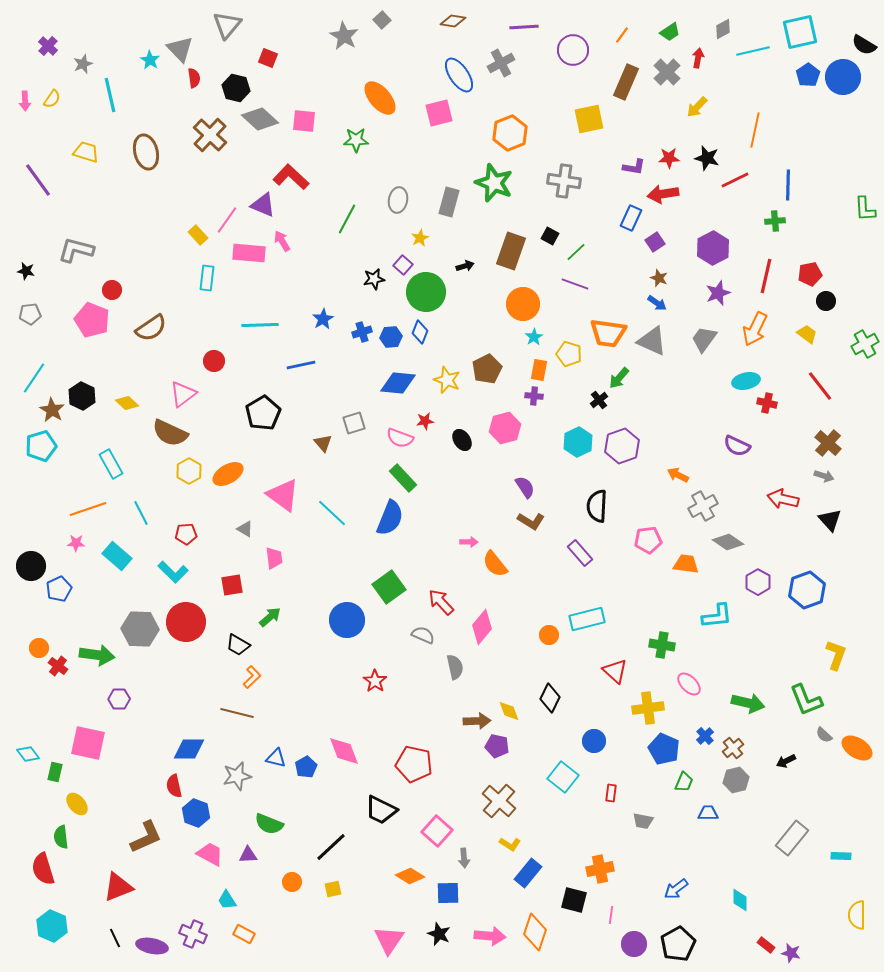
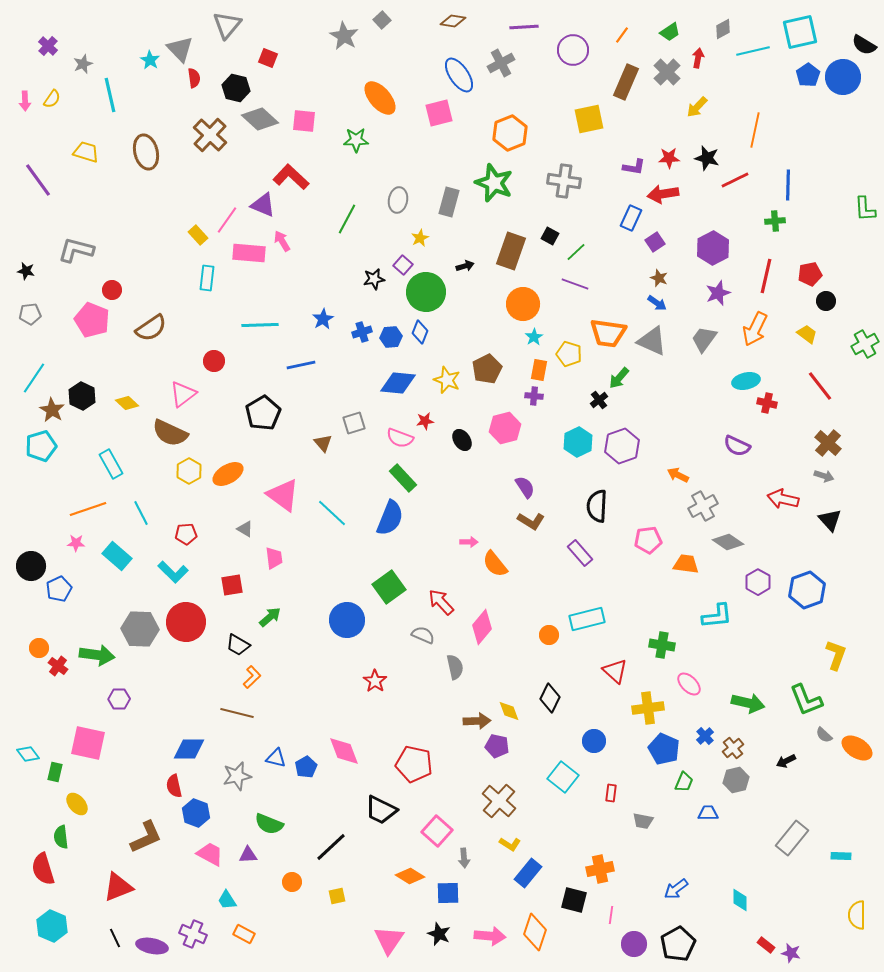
yellow square at (333, 889): moved 4 px right, 7 px down
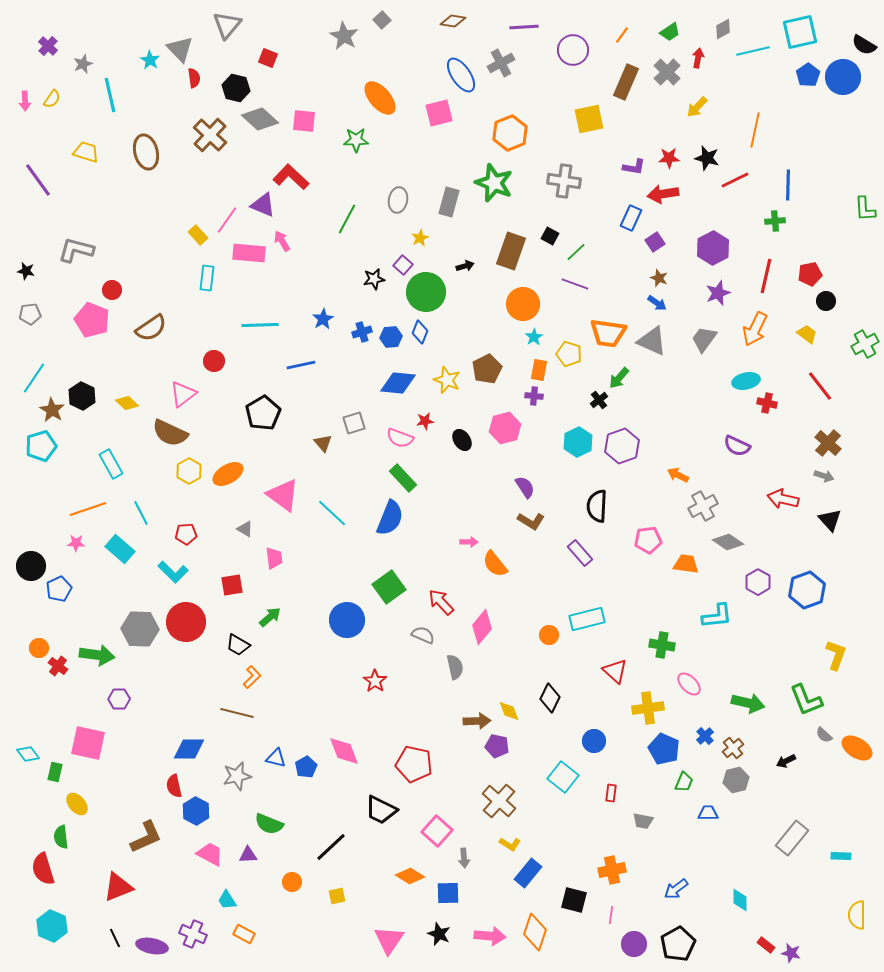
blue ellipse at (459, 75): moved 2 px right
cyan rectangle at (117, 556): moved 3 px right, 7 px up
blue hexagon at (196, 813): moved 2 px up; rotated 8 degrees clockwise
orange cross at (600, 869): moved 12 px right, 1 px down
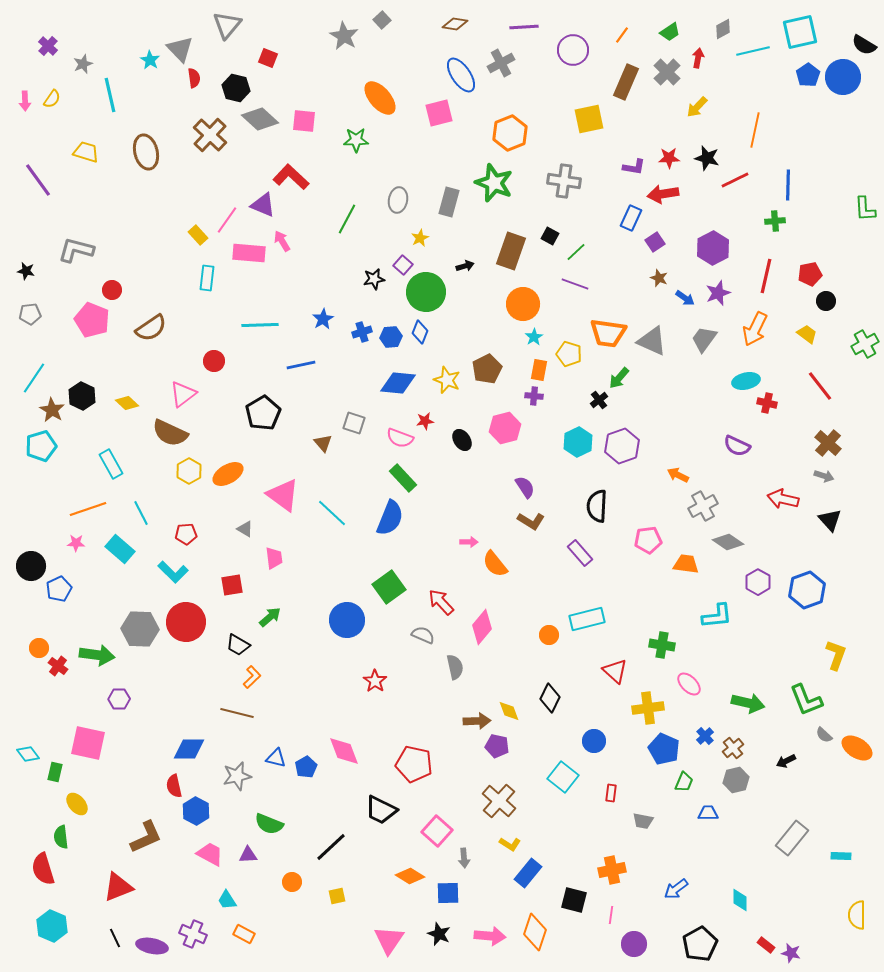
brown diamond at (453, 21): moved 2 px right, 3 px down
blue arrow at (657, 303): moved 28 px right, 5 px up
gray square at (354, 423): rotated 35 degrees clockwise
black pentagon at (678, 944): moved 22 px right
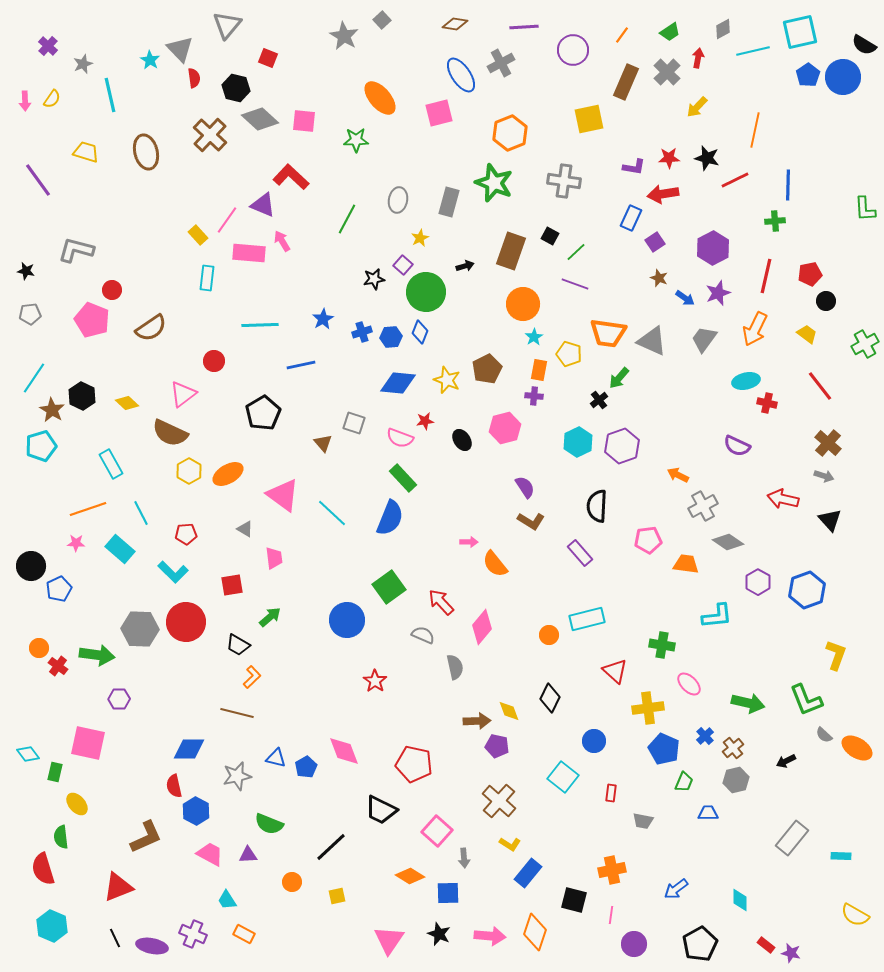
yellow semicircle at (857, 915): moved 2 px left; rotated 60 degrees counterclockwise
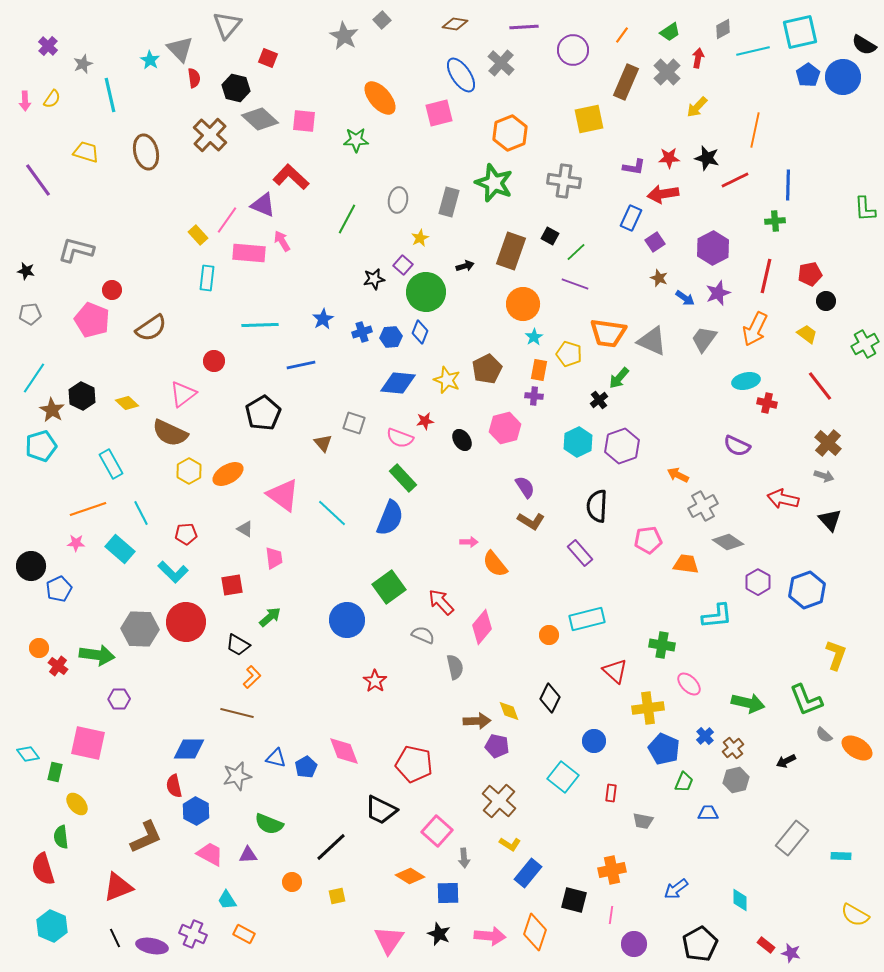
gray cross at (501, 63): rotated 20 degrees counterclockwise
